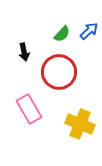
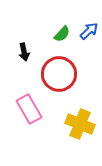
red circle: moved 2 px down
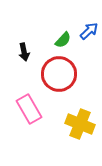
green semicircle: moved 1 px right, 6 px down
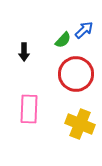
blue arrow: moved 5 px left, 1 px up
black arrow: rotated 12 degrees clockwise
red circle: moved 17 px right
pink rectangle: rotated 32 degrees clockwise
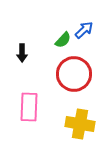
black arrow: moved 2 px left, 1 px down
red circle: moved 2 px left
pink rectangle: moved 2 px up
yellow cross: rotated 12 degrees counterclockwise
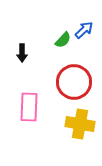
red circle: moved 8 px down
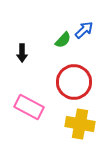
pink rectangle: rotated 64 degrees counterclockwise
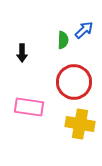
green semicircle: rotated 42 degrees counterclockwise
pink rectangle: rotated 20 degrees counterclockwise
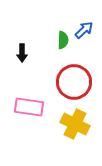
yellow cross: moved 5 px left; rotated 16 degrees clockwise
